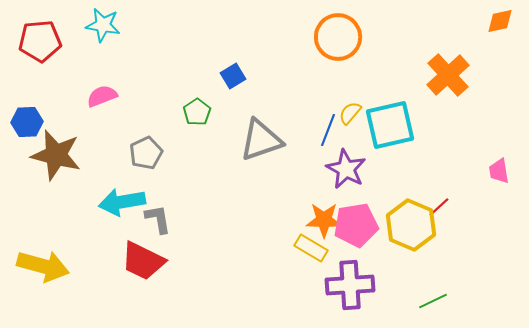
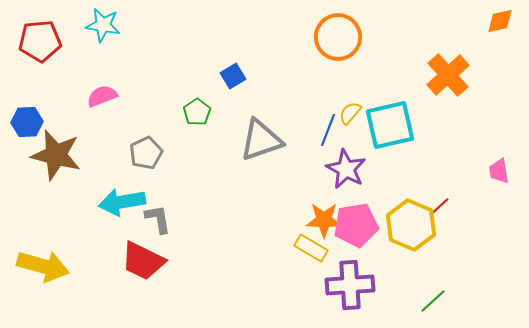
green line: rotated 16 degrees counterclockwise
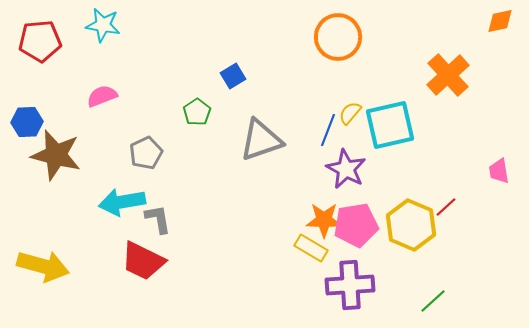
red line: moved 7 px right
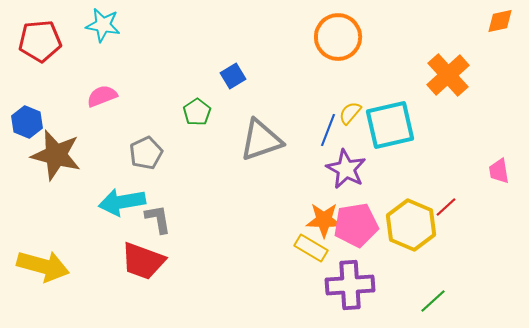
blue hexagon: rotated 24 degrees clockwise
red trapezoid: rotated 6 degrees counterclockwise
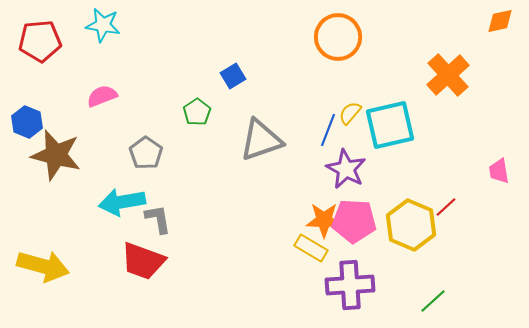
gray pentagon: rotated 12 degrees counterclockwise
pink pentagon: moved 2 px left, 4 px up; rotated 12 degrees clockwise
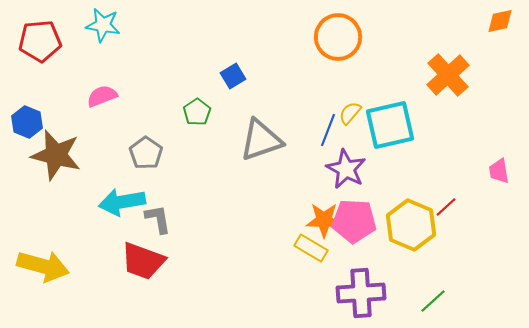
purple cross: moved 11 px right, 8 px down
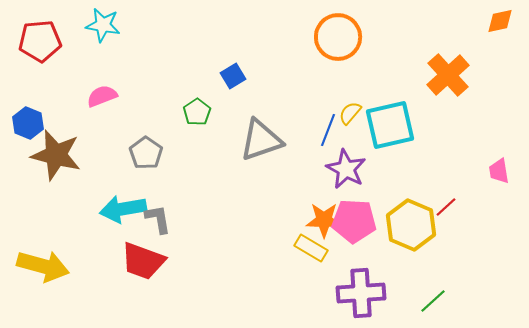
blue hexagon: moved 1 px right, 1 px down
cyan arrow: moved 1 px right, 7 px down
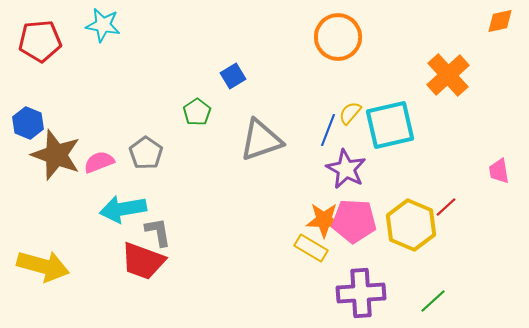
pink semicircle: moved 3 px left, 66 px down
brown star: rotated 6 degrees clockwise
gray L-shape: moved 13 px down
